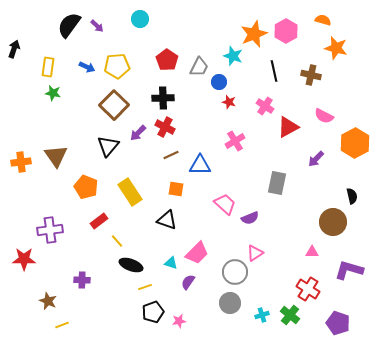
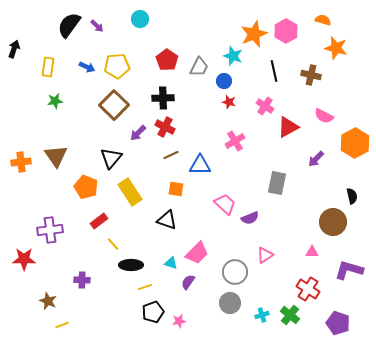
blue circle at (219, 82): moved 5 px right, 1 px up
green star at (53, 93): moved 2 px right, 8 px down; rotated 21 degrees counterclockwise
black triangle at (108, 146): moved 3 px right, 12 px down
yellow line at (117, 241): moved 4 px left, 3 px down
pink triangle at (255, 253): moved 10 px right, 2 px down
black ellipse at (131, 265): rotated 20 degrees counterclockwise
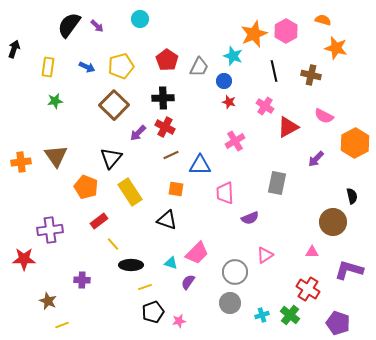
yellow pentagon at (117, 66): moved 4 px right; rotated 10 degrees counterclockwise
pink trapezoid at (225, 204): moved 11 px up; rotated 135 degrees counterclockwise
